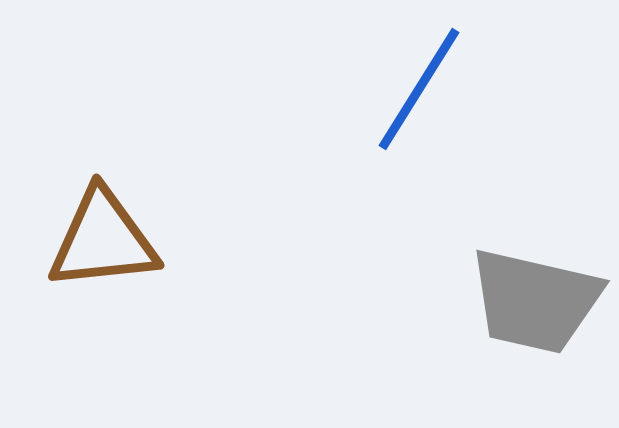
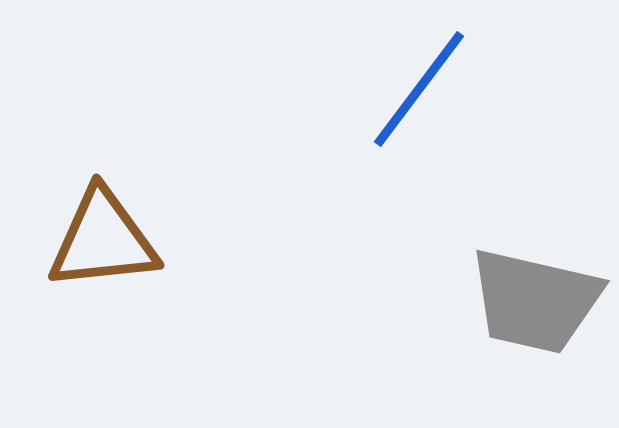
blue line: rotated 5 degrees clockwise
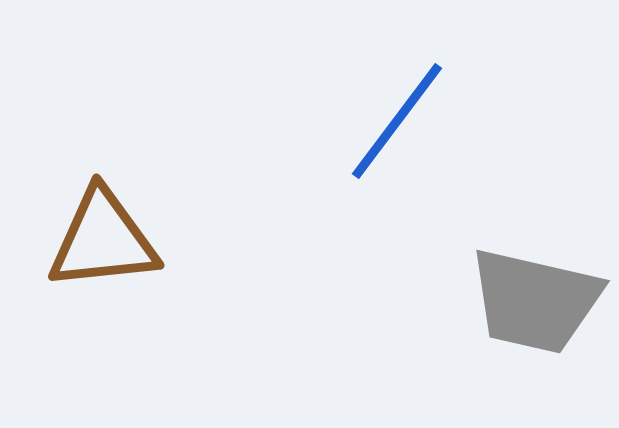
blue line: moved 22 px left, 32 px down
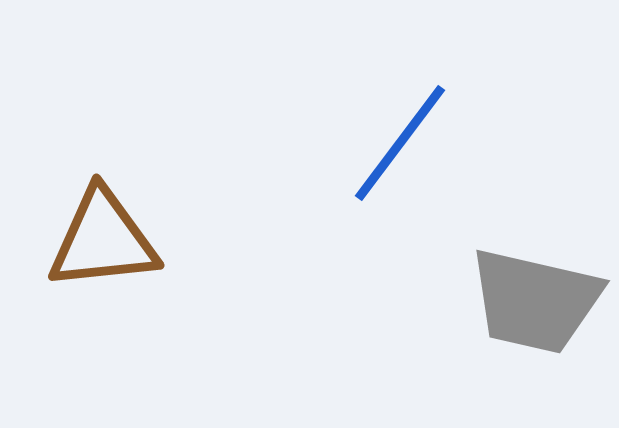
blue line: moved 3 px right, 22 px down
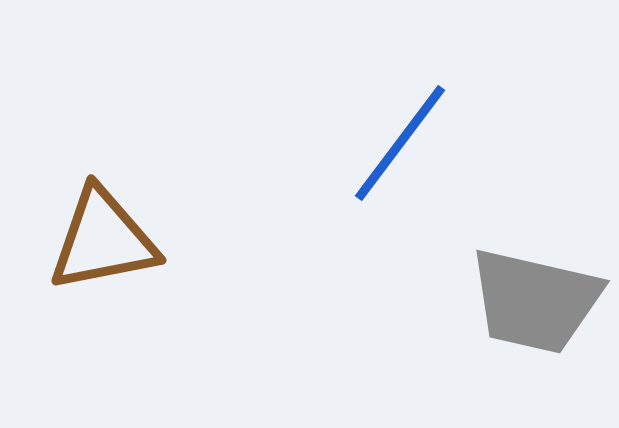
brown triangle: rotated 5 degrees counterclockwise
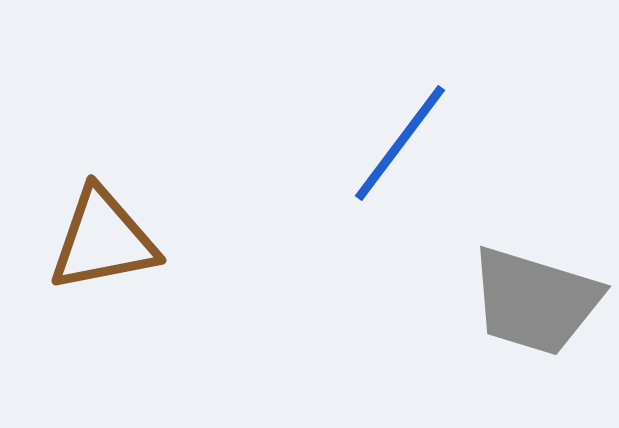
gray trapezoid: rotated 4 degrees clockwise
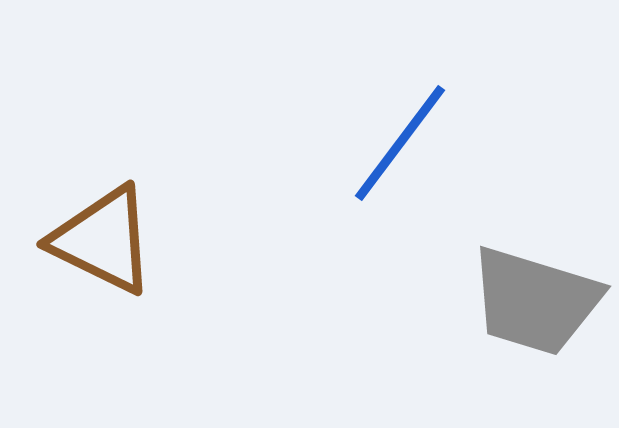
brown triangle: rotated 37 degrees clockwise
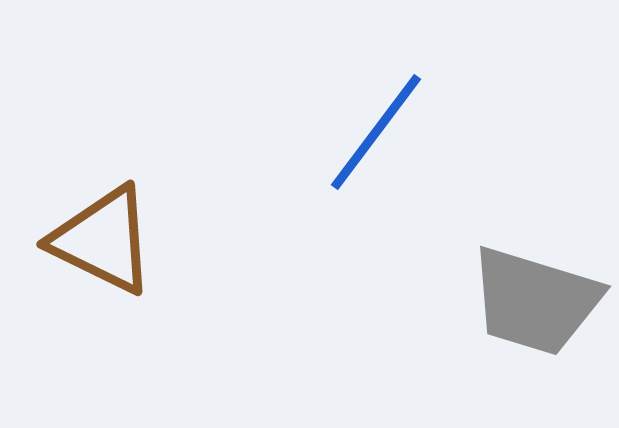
blue line: moved 24 px left, 11 px up
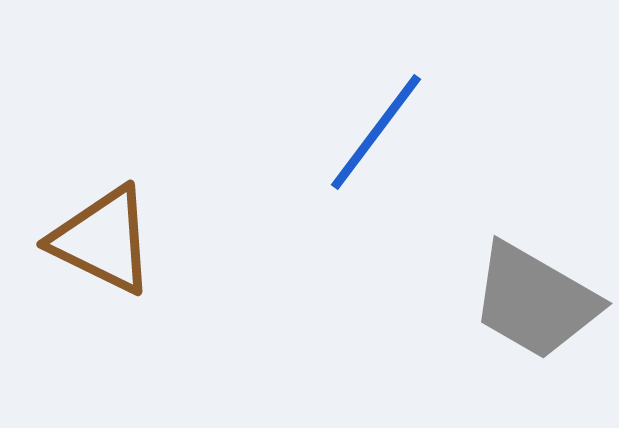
gray trapezoid: rotated 13 degrees clockwise
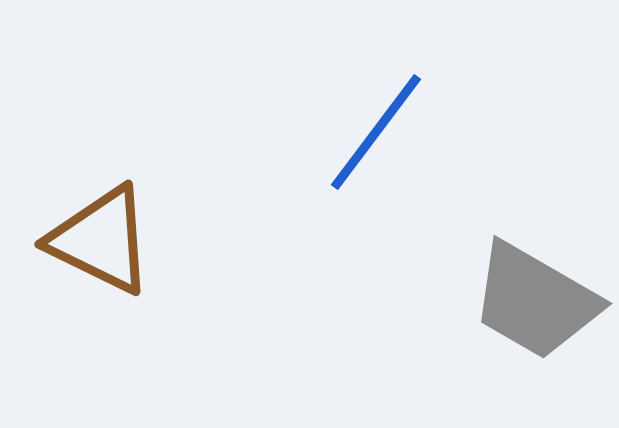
brown triangle: moved 2 px left
